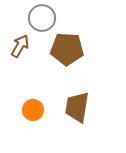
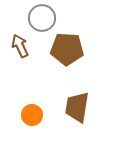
brown arrow: rotated 55 degrees counterclockwise
orange circle: moved 1 px left, 5 px down
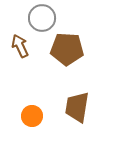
orange circle: moved 1 px down
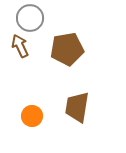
gray circle: moved 12 px left
brown pentagon: rotated 12 degrees counterclockwise
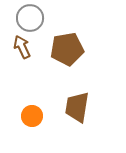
brown arrow: moved 2 px right, 1 px down
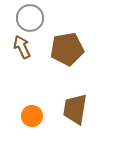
brown trapezoid: moved 2 px left, 2 px down
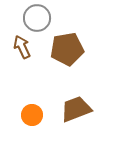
gray circle: moved 7 px right
brown trapezoid: moved 1 px right; rotated 60 degrees clockwise
orange circle: moved 1 px up
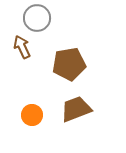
brown pentagon: moved 2 px right, 15 px down
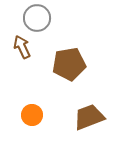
brown trapezoid: moved 13 px right, 8 px down
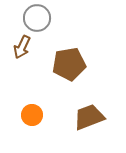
brown arrow: rotated 130 degrees counterclockwise
